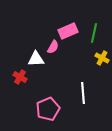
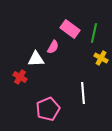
pink rectangle: moved 2 px right, 2 px up; rotated 60 degrees clockwise
yellow cross: moved 1 px left
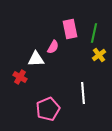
pink rectangle: rotated 42 degrees clockwise
yellow cross: moved 2 px left, 3 px up; rotated 24 degrees clockwise
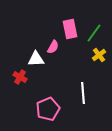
green line: rotated 24 degrees clockwise
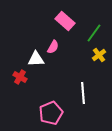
pink rectangle: moved 5 px left, 8 px up; rotated 36 degrees counterclockwise
pink pentagon: moved 3 px right, 4 px down
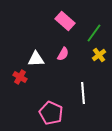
pink semicircle: moved 10 px right, 7 px down
pink pentagon: rotated 25 degrees counterclockwise
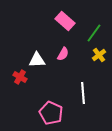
white triangle: moved 1 px right, 1 px down
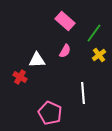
pink semicircle: moved 2 px right, 3 px up
pink pentagon: moved 1 px left
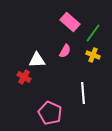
pink rectangle: moved 5 px right, 1 px down
green line: moved 1 px left
yellow cross: moved 6 px left; rotated 32 degrees counterclockwise
red cross: moved 4 px right
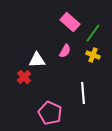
red cross: rotated 16 degrees clockwise
